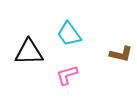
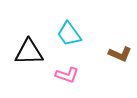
brown L-shape: moved 1 px left; rotated 10 degrees clockwise
pink L-shape: rotated 145 degrees counterclockwise
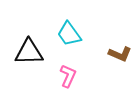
pink L-shape: moved 1 px right, 1 px down; rotated 85 degrees counterclockwise
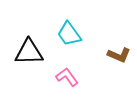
brown L-shape: moved 1 px left, 1 px down
pink L-shape: moved 1 px left, 1 px down; rotated 60 degrees counterclockwise
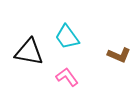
cyan trapezoid: moved 2 px left, 3 px down
black triangle: rotated 12 degrees clockwise
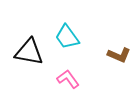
pink L-shape: moved 1 px right, 2 px down
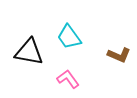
cyan trapezoid: moved 2 px right
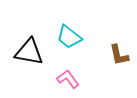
cyan trapezoid: rotated 16 degrees counterclockwise
brown L-shape: rotated 55 degrees clockwise
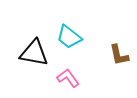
black triangle: moved 5 px right, 1 px down
pink L-shape: moved 1 px up
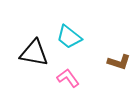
brown L-shape: moved 7 px down; rotated 60 degrees counterclockwise
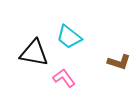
pink L-shape: moved 4 px left
